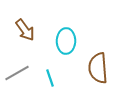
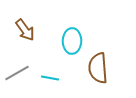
cyan ellipse: moved 6 px right
cyan line: rotated 60 degrees counterclockwise
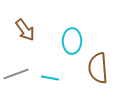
gray line: moved 1 px left, 1 px down; rotated 10 degrees clockwise
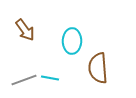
gray line: moved 8 px right, 6 px down
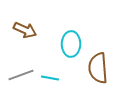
brown arrow: rotated 30 degrees counterclockwise
cyan ellipse: moved 1 px left, 3 px down
gray line: moved 3 px left, 5 px up
